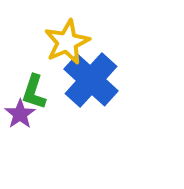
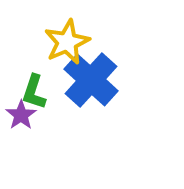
purple star: moved 1 px right, 1 px down
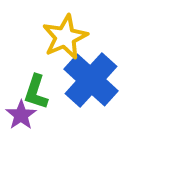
yellow star: moved 2 px left, 5 px up
green L-shape: moved 2 px right
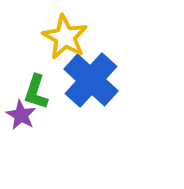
yellow star: rotated 18 degrees counterclockwise
purple star: rotated 8 degrees counterclockwise
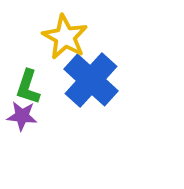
green L-shape: moved 8 px left, 5 px up
purple star: moved 1 px right, 1 px down; rotated 24 degrees counterclockwise
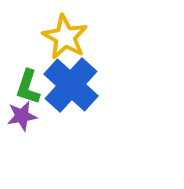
blue cross: moved 20 px left, 5 px down
purple star: rotated 16 degrees counterclockwise
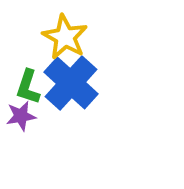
blue cross: moved 2 px up
purple star: moved 1 px left
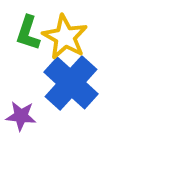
green L-shape: moved 54 px up
purple star: rotated 16 degrees clockwise
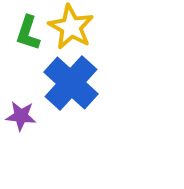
yellow star: moved 6 px right, 10 px up
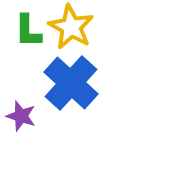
green L-shape: moved 2 px up; rotated 18 degrees counterclockwise
purple star: rotated 12 degrees clockwise
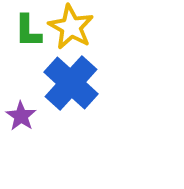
purple star: rotated 16 degrees clockwise
